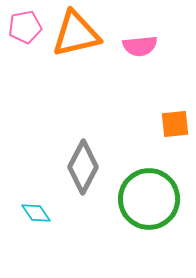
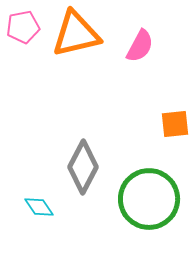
pink pentagon: moved 2 px left
pink semicircle: rotated 56 degrees counterclockwise
cyan diamond: moved 3 px right, 6 px up
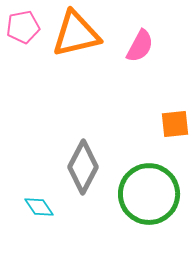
green circle: moved 5 px up
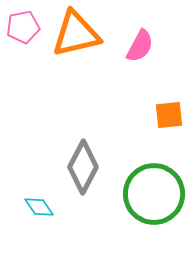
orange square: moved 6 px left, 9 px up
green circle: moved 5 px right
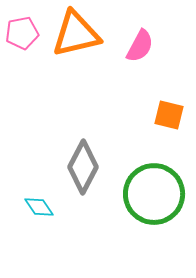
pink pentagon: moved 1 px left, 6 px down
orange square: rotated 20 degrees clockwise
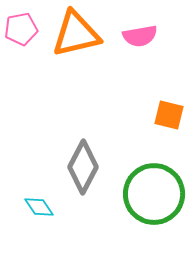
pink pentagon: moved 1 px left, 4 px up
pink semicircle: moved 10 px up; rotated 52 degrees clockwise
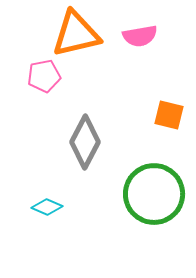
pink pentagon: moved 23 px right, 47 px down
gray diamond: moved 2 px right, 25 px up
cyan diamond: moved 8 px right; rotated 32 degrees counterclockwise
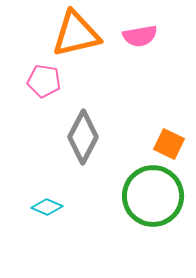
pink pentagon: moved 5 px down; rotated 20 degrees clockwise
orange square: moved 29 px down; rotated 12 degrees clockwise
gray diamond: moved 2 px left, 5 px up
green circle: moved 1 px left, 2 px down
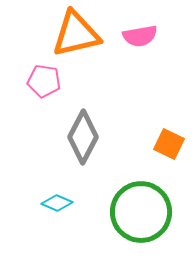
green circle: moved 12 px left, 16 px down
cyan diamond: moved 10 px right, 4 px up
